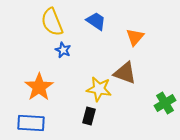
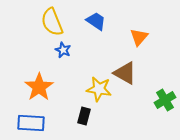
orange triangle: moved 4 px right
brown triangle: rotated 10 degrees clockwise
green cross: moved 3 px up
black rectangle: moved 5 px left
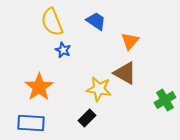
orange triangle: moved 9 px left, 4 px down
black rectangle: moved 3 px right, 2 px down; rotated 30 degrees clockwise
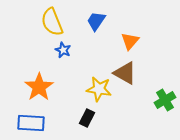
blue trapezoid: rotated 90 degrees counterclockwise
black rectangle: rotated 18 degrees counterclockwise
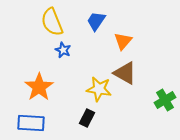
orange triangle: moved 7 px left
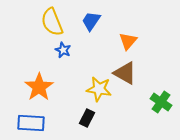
blue trapezoid: moved 5 px left
orange triangle: moved 5 px right
green cross: moved 4 px left, 2 px down; rotated 25 degrees counterclockwise
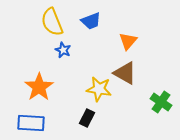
blue trapezoid: rotated 145 degrees counterclockwise
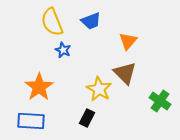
brown triangle: rotated 15 degrees clockwise
yellow star: rotated 20 degrees clockwise
green cross: moved 1 px left, 1 px up
blue rectangle: moved 2 px up
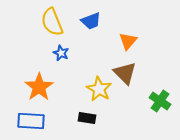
blue star: moved 2 px left, 3 px down
black rectangle: rotated 72 degrees clockwise
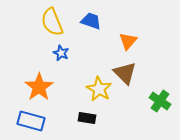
blue trapezoid: rotated 140 degrees counterclockwise
blue rectangle: rotated 12 degrees clockwise
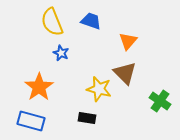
yellow star: rotated 15 degrees counterclockwise
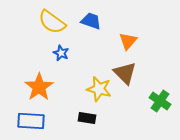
yellow semicircle: rotated 32 degrees counterclockwise
blue rectangle: rotated 12 degrees counterclockwise
